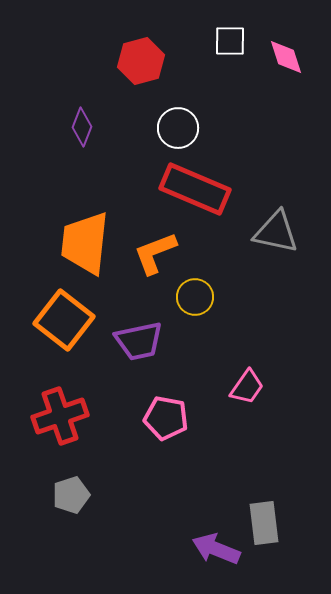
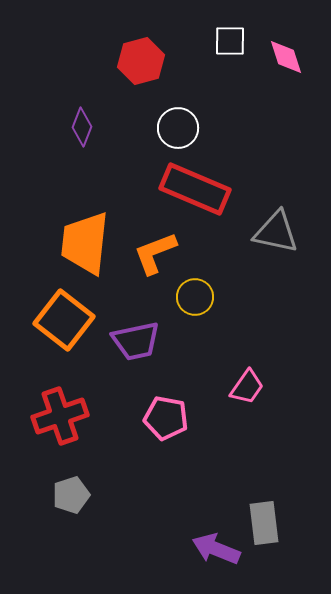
purple trapezoid: moved 3 px left
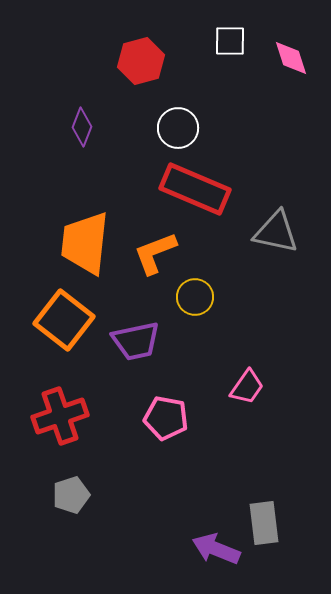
pink diamond: moved 5 px right, 1 px down
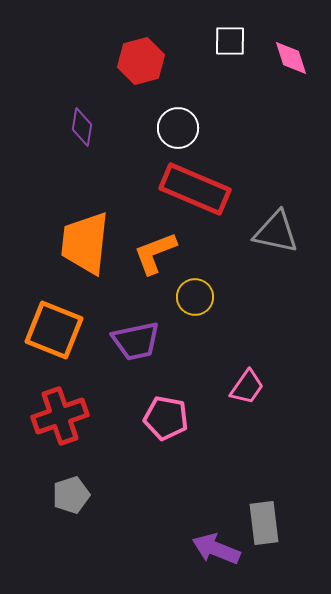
purple diamond: rotated 12 degrees counterclockwise
orange square: moved 10 px left, 10 px down; rotated 16 degrees counterclockwise
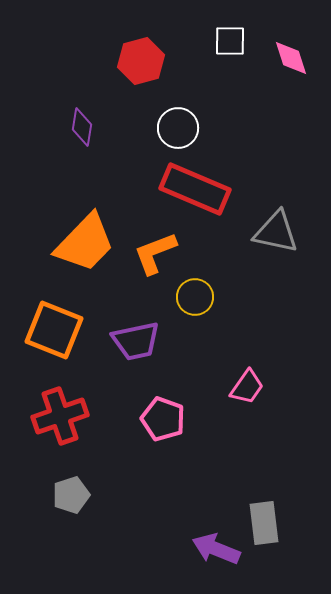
orange trapezoid: rotated 142 degrees counterclockwise
pink pentagon: moved 3 px left, 1 px down; rotated 9 degrees clockwise
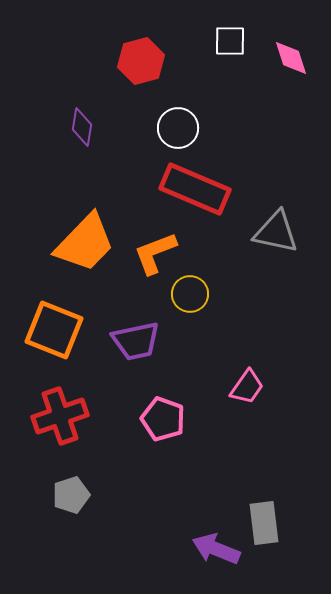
yellow circle: moved 5 px left, 3 px up
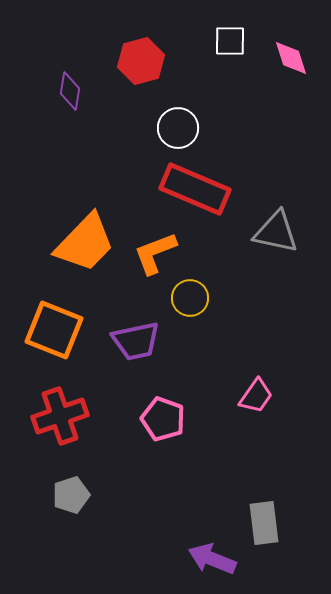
purple diamond: moved 12 px left, 36 px up
yellow circle: moved 4 px down
pink trapezoid: moved 9 px right, 9 px down
purple arrow: moved 4 px left, 10 px down
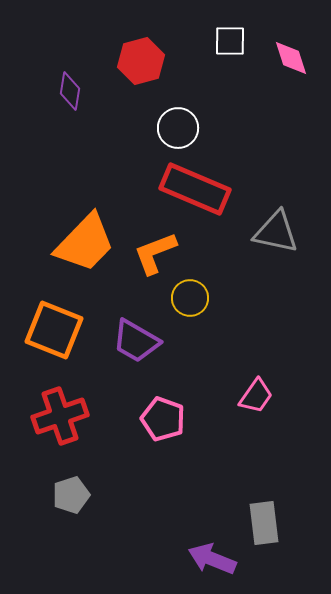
purple trapezoid: rotated 42 degrees clockwise
